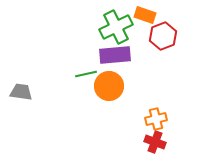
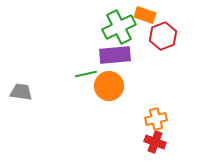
green cross: moved 3 px right
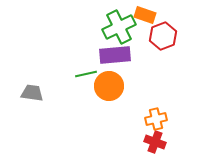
gray trapezoid: moved 11 px right, 1 px down
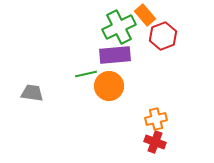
orange rectangle: rotated 30 degrees clockwise
